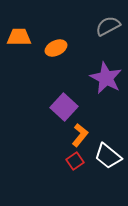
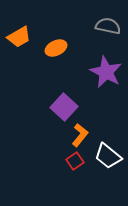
gray semicircle: rotated 40 degrees clockwise
orange trapezoid: rotated 150 degrees clockwise
purple star: moved 6 px up
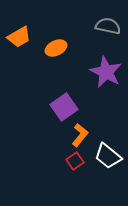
purple square: rotated 12 degrees clockwise
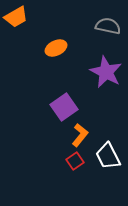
orange trapezoid: moved 3 px left, 20 px up
white trapezoid: rotated 24 degrees clockwise
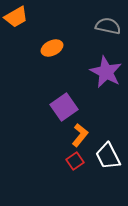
orange ellipse: moved 4 px left
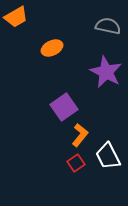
red square: moved 1 px right, 2 px down
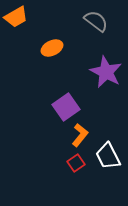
gray semicircle: moved 12 px left, 5 px up; rotated 25 degrees clockwise
purple square: moved 2 px right
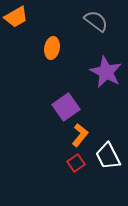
orange ellipse: rotated 55 degrees counterclockwise
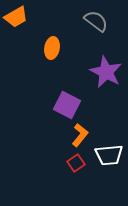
purple square: moved 1 px right, 2 px up; rotated 28 degrees counterclockwise
white trapezoid: moved 1 px right, 1 px up; rotated 68 degrees counterclockwise
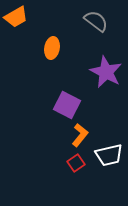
white trapezoid: rotated 8 degrees counterclockwise
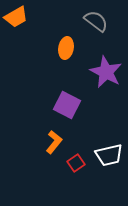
orange ellipse: moved 14 px right
orange L-shape: moved 26 px left, 7 px down
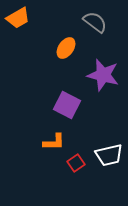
orange trapezoid: moved 2 px right, 1 px down
gray semicircle: moved 1 px left, 1 px down
orange ellipse: rotated 25 degrees clockwise
purple star: moved 3 px left, 3 px down; rotated 12 degrees counterclockwise
orange L-shape: rotated 50 degrees clockwise
